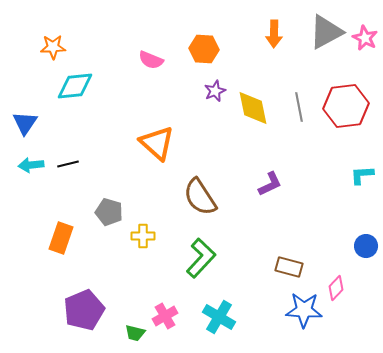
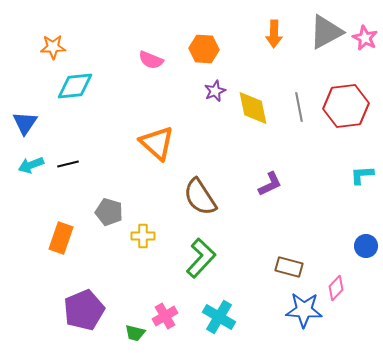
cyan arrow: rotated 15 degrees counterclockwise
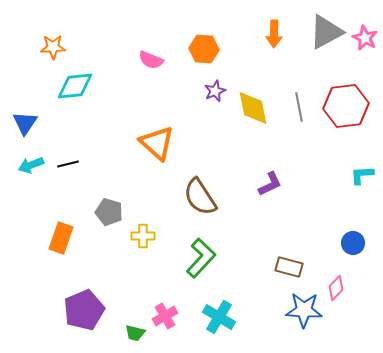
blue circle: moved 13 px left, 3 px up
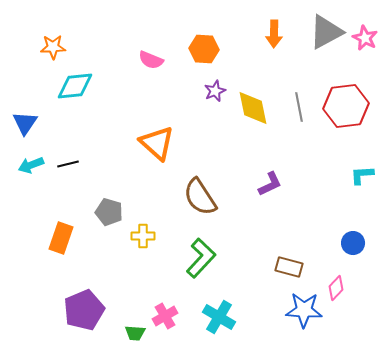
green trapezoid: rotated 10 degrees counterclockwise
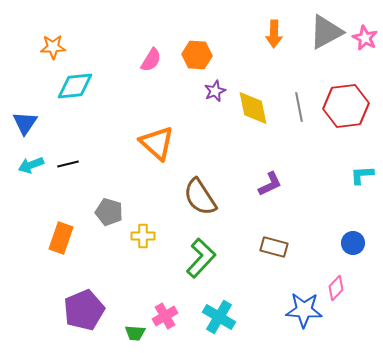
orange hexagon: moved 7 px left, 6 px down
pink semicircle: rotated 80 degrees counterclockwise
brown rectangle: moved 15 px left, 20 px up
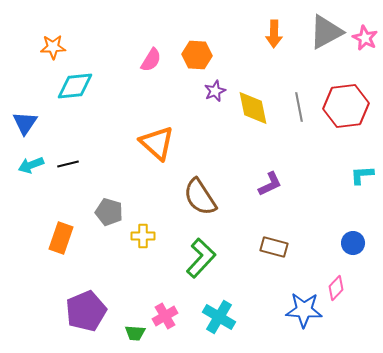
purple pentagon: moved 2 px right, 1 px down
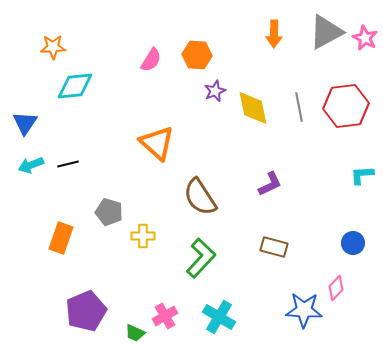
green trapezoid: rotated 20 degrees clockwise
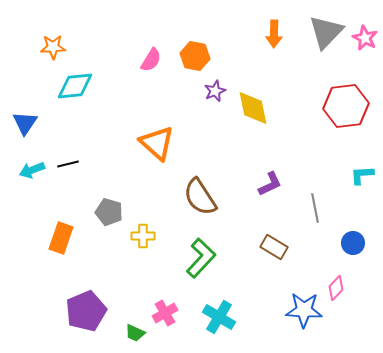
gray triangle: rotated 18 degrees counterclockwise
orange hexagon: moved 2 px left, 1 px down; rotated 8 degrees clockwise
gray line: moved 16 px right, 101 px down
cyan arrow: moved 1 px right, 5 px down
brown rectangle: rotated 16 degrees clockwise
pink cross: moved 3 px up
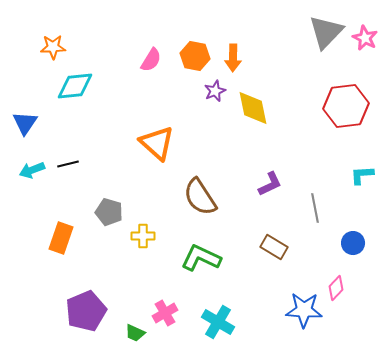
orange arrow: moved 41 px left, 24 px down
green L-shape: rotated 108 degrees counterclockwise
cyan cross: moved 1 px left, 5 px down
